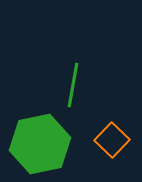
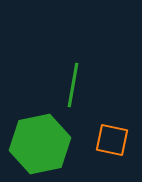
orange square: rotated 32 degrees counterclockwise
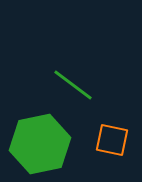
green line: rotated 63 degrees counterclockwise
